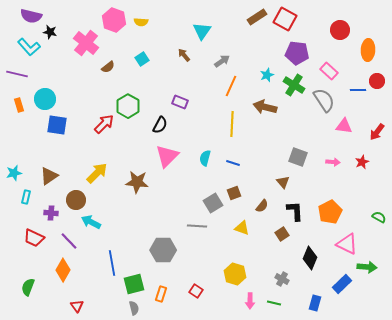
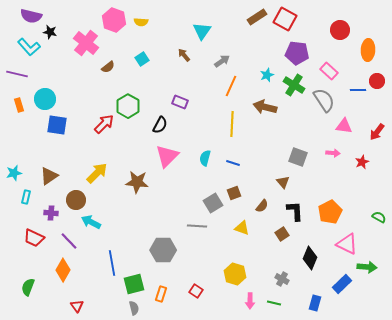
pink arrow at (333, 162): moved 9 px up
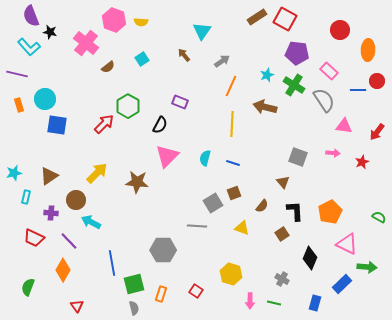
purple semicircle at (31, 16): rotated 55 degrees clockwise
yellow hexagon at (235, 274): moved 4 px left
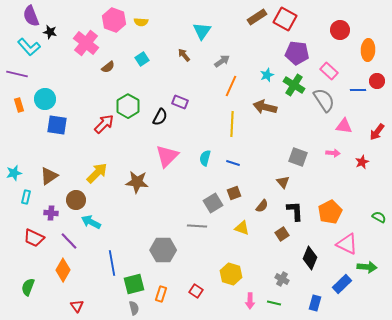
black semicircle at (160, 125): moved 8 px up
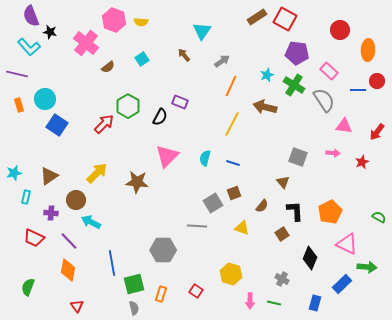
yellow line at (232, 124): rotated 25 degrees clockwise
blue square at (57, 125): rotated 25 degrees clockwise
orange diamond at (63, 270): moved 5 px right; rotated 20 degrees counterclockwise
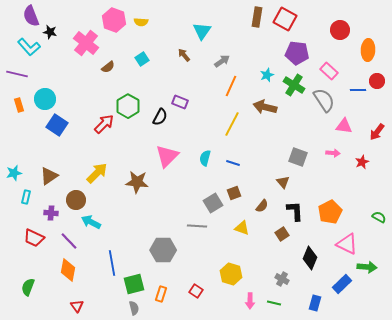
brown rectangle at (257, 17): rotated 48 degrees counterclockwise
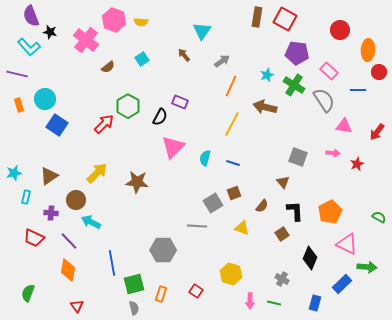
pink cross at (86, 43): moved 3 px up
red circle at (377, 81): moved 2 px right, 9 px up
pink triangle at (167, 156): moved 6 px right, 9 px up
red star at (362, 162): moved 5 px left, 2 px down
green semicircle at (28, 287): moved 6 px down
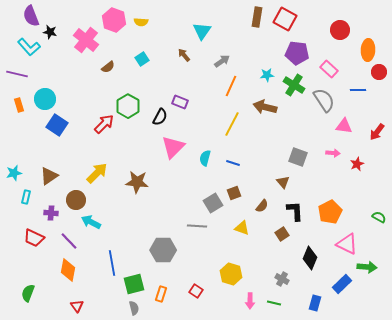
pink rectangle at (329, 71): moved 2 px up
cyan star at (267, 75): rotated 16 degrees clockwise
